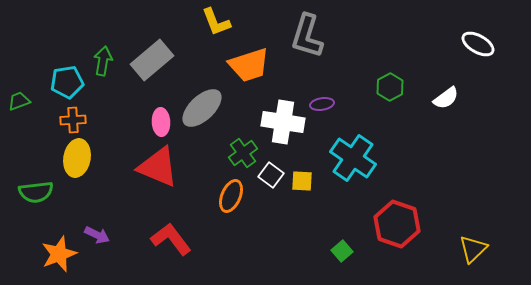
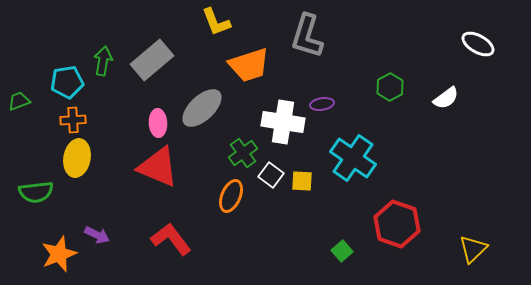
pink ellipse: moved 3 px left, 1 px down
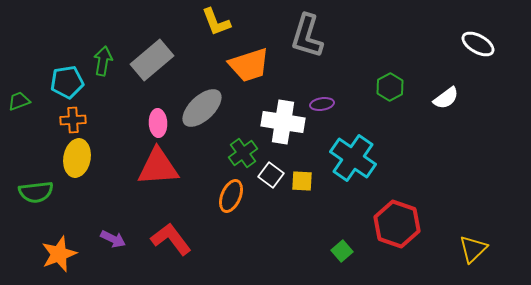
red triangle: rotated 27 degrees counterclockwise
purple arrow: moved 16 px right, 4 px down
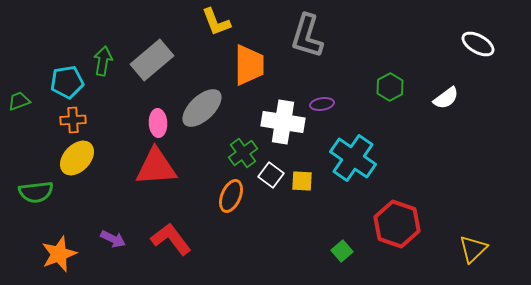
orange trapezoid: rotated 72 degrees counterclockwise
yellow ellipse: rotated 33 degrees clockwise
red triangle: moved 2 px left
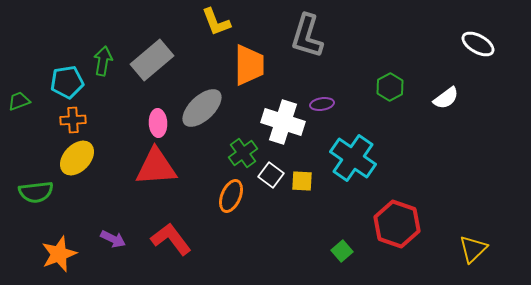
white cross: rotated 9 degrees clockwise
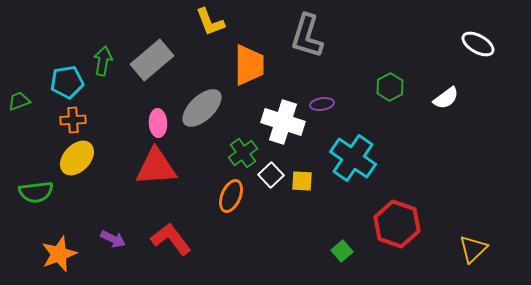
yellow L-shape: moved 6 px left
white square: rotated 10 degrees clockwise
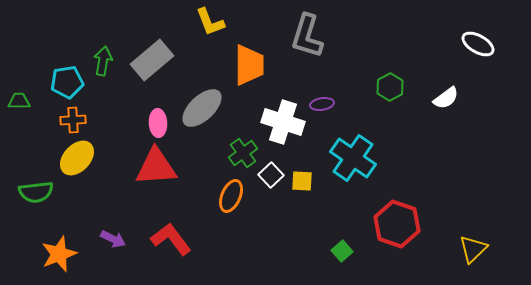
green trapezoid: rotated 20 degrees clockwise
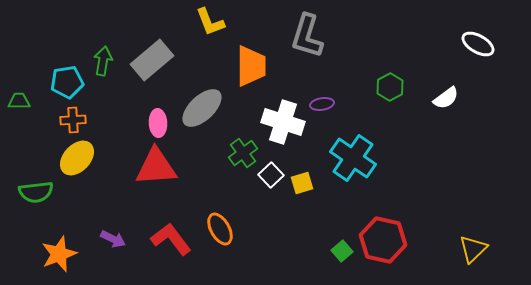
orange trapezoid: moved 2 px right, 1 px down
yellow square: moved 2 px down; rotated 20 degrees counterclockwise
orange ellipse: moved 11 px left, 33 px down; rotated 52 degrees counterclockwise
red hexagon: moved 14 px left, 16 px down; rotated 6 degrees counterclockwise
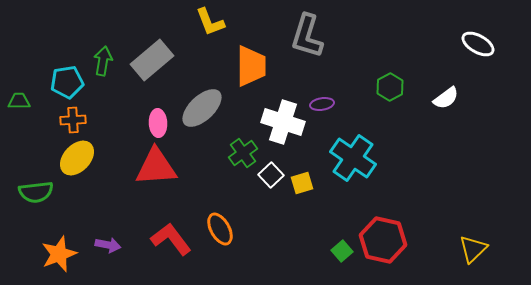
purple arrow: moved 5 px left, 6 px down; rotated 15 degrees counterclockwise
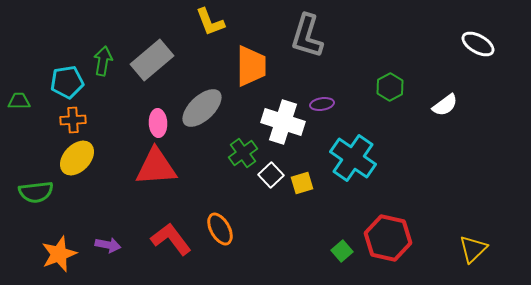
white semicircle: moved 1 px left, 7 px down
red hexagon: moved 5 px right, 2 px up
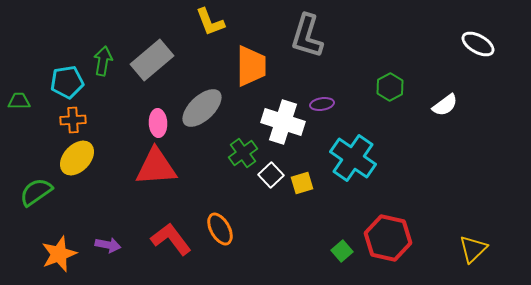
green semicircle: rotated 152 degrees clockwise
